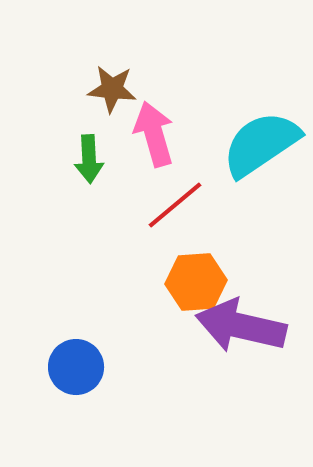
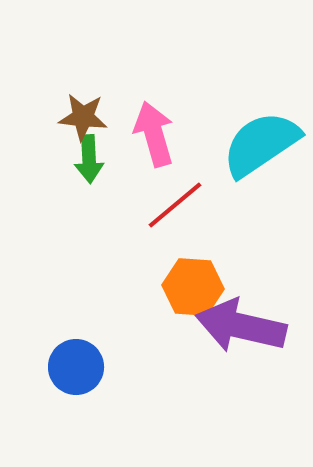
brown star: moved 29 px left, 28 px down
orange hexagon: moved 3 px left, 5 px down; rotated 8 degrees clockwise
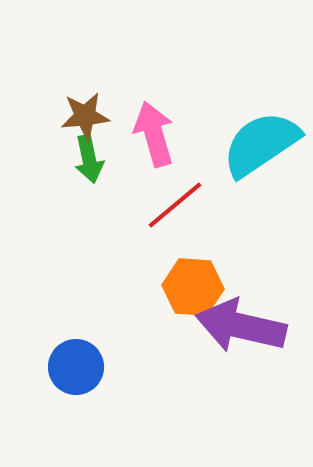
brown star: moved 2 px right, 1 px up; rotated 12 degrees counterclockwise
green arrow: rotated 9 degrees counterclockwise
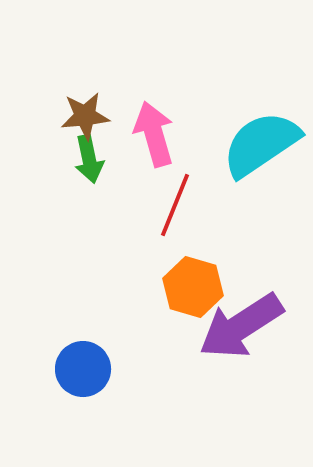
red line: rotated 28 degrees counterclockwise
orange hexagon: rotated 12 degrees clockwise
purple arrow: rotated 46 degrees counterclockwise
blue circle: moved 7 px right, 2 px down
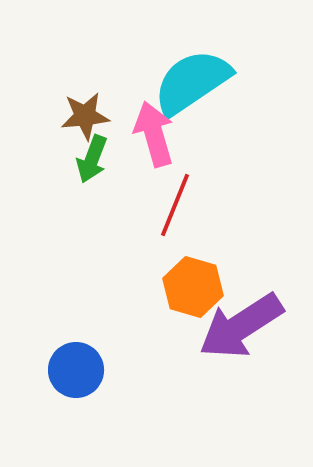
cyan semicircle: moved 69 px left, 62 px up
green arrow: moved 3 px right; rotated 33 degrees clockwise
blue circle: moved 7 px left, 1 px down
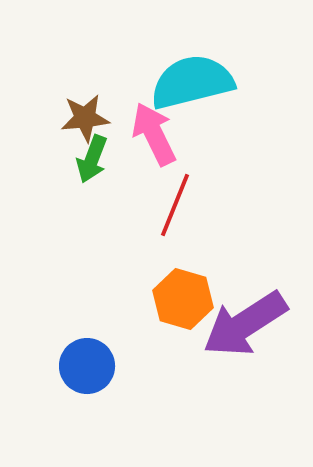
cyan semicircle: rotated 20 degrees clockwise
brown star: moved 2 px down
pink arrow: rotated 10 degrees counterclockwise
orange hexagon: moved 10 px left, 12 px down
purple arrow: moved 4 px right, 2 px up
blue circle: moved 11 px right, 4 px up
